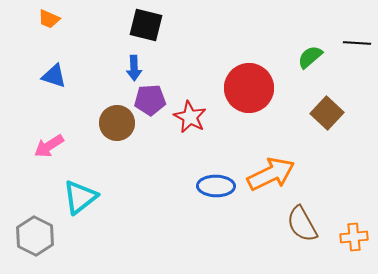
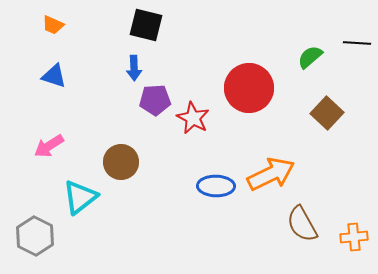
orange trapezoid: moved 4 px right, 6 px down
purple pentagon: moved 5 px right
red star: moved 3 px right, 1 px down
brown circle: moved 4 px right, 39 px down
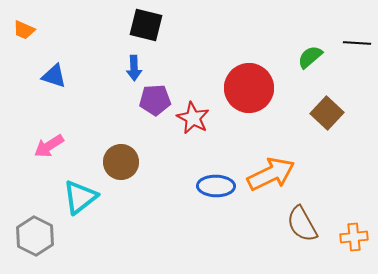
orange trapezoid: moved 29 px left, 5 px down
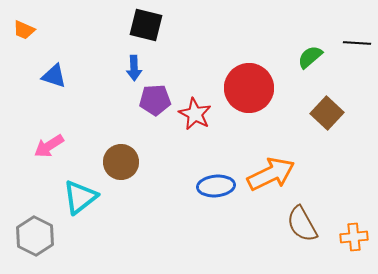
red star: moved 2 px right, 4 px up
blue ellipse: rotated 6 degrees counterclockwise
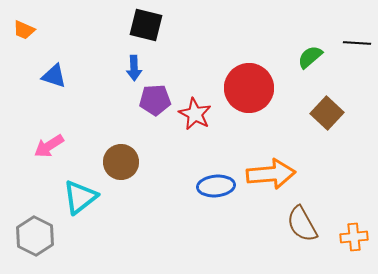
orange arrow: rotated 21 degrees clockwise
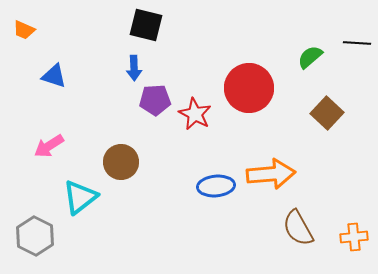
brown semicircle: moved 4 px left, 4 px down
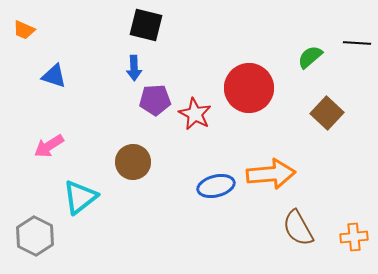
brown circle: moved 12 px right
blue ellipse: rotated 9 degrees counterclockwise
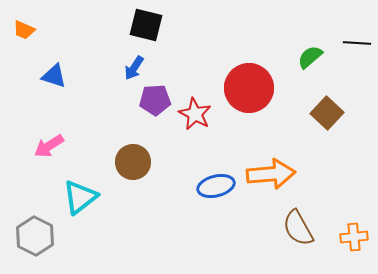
blue arrow: rotated 35 degrees clockwise
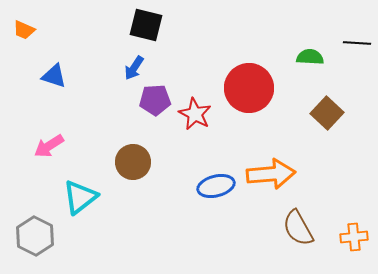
green semicircle: rotated 44 degrees clockwise
